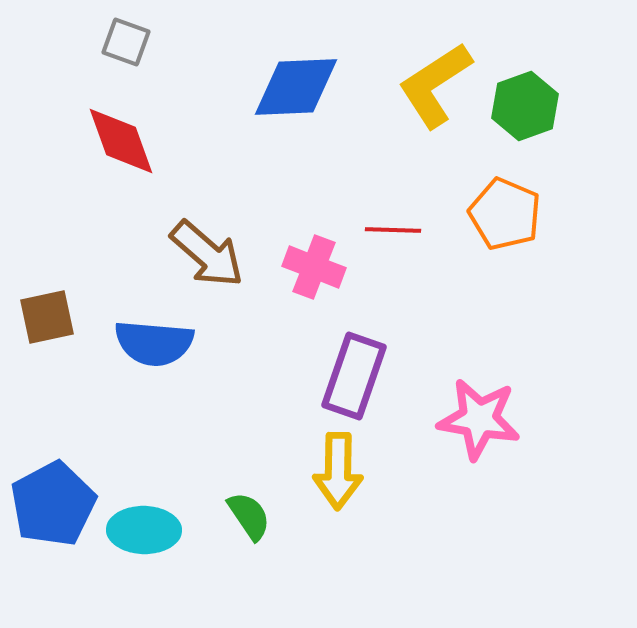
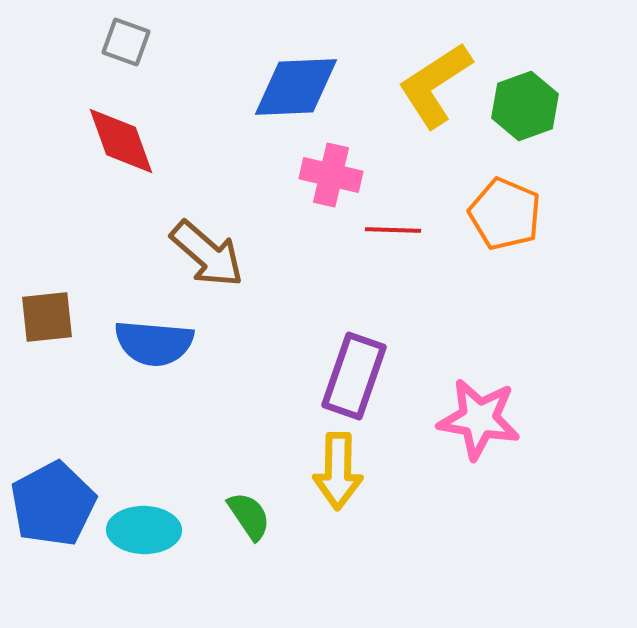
pink cross: moved 17 px right, 92 px up; rotated 8 degrees counterclockwise
brown square: rotated 6 degrees clockwise
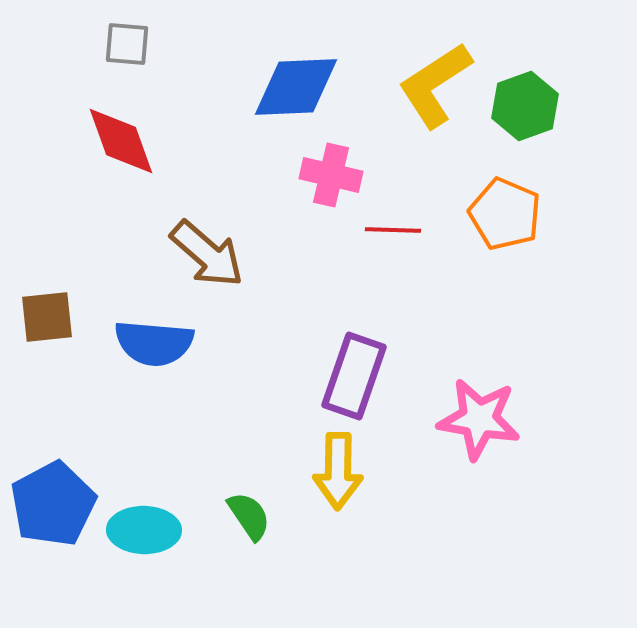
gray square: moved 1 px right, 2 px down; rotated 15 degrees counterclockwise
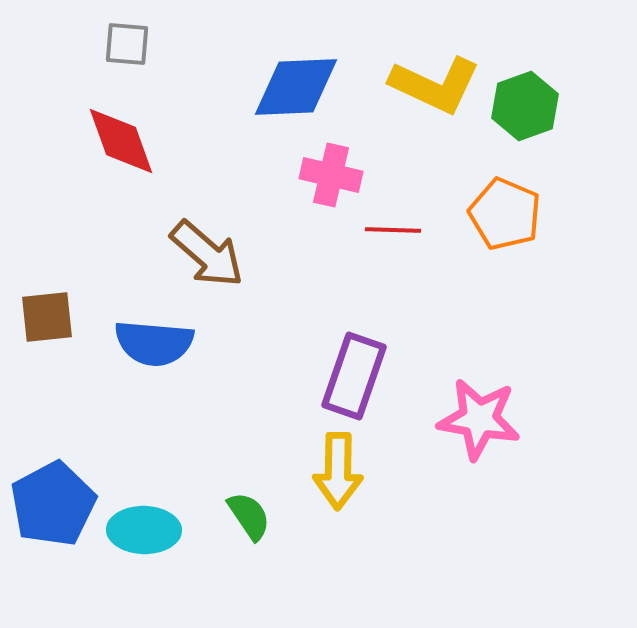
yellow L-shape: rotated 122 degrees counterclockwise
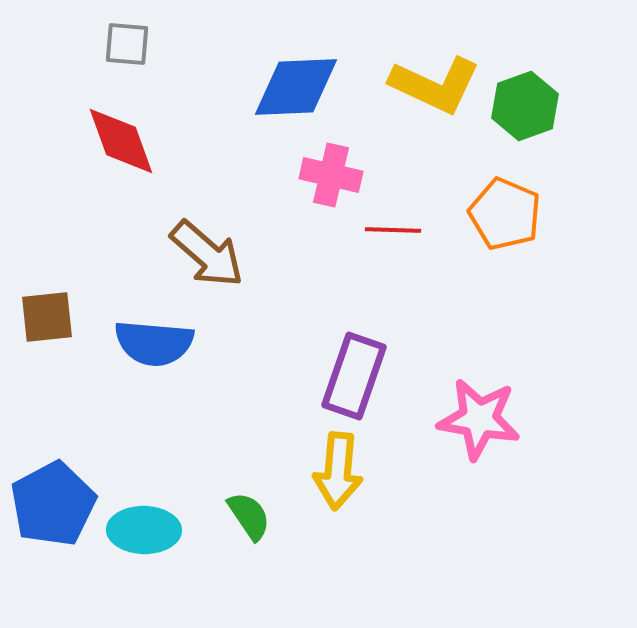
yellow arrow: rotated 4 degrees clockwise
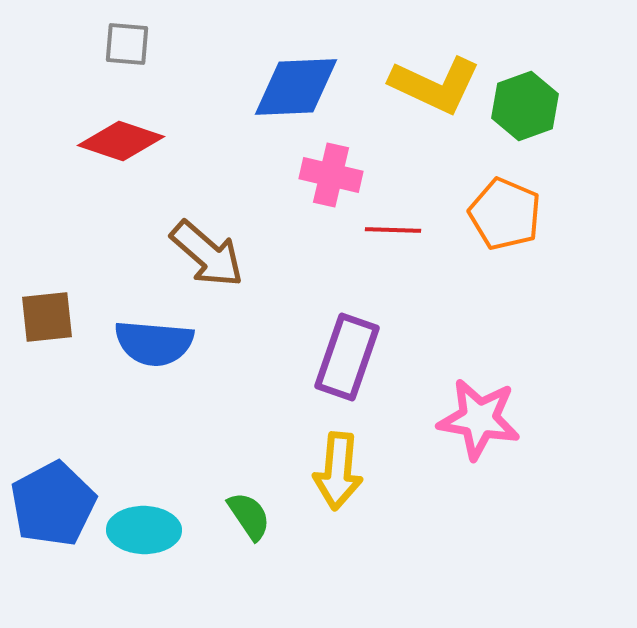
red diamond: rotated 52 degrees counterclockwise
purple rectangle: moved 7 px left, 19 px up
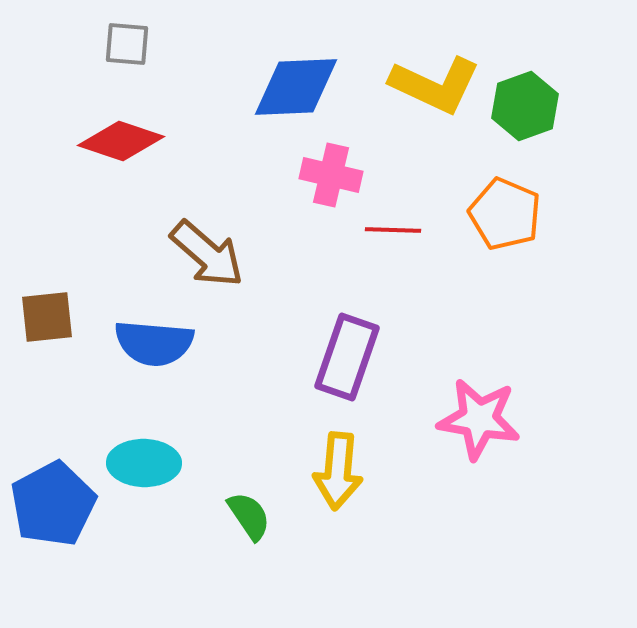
cyan ellipse: moved 67 px up
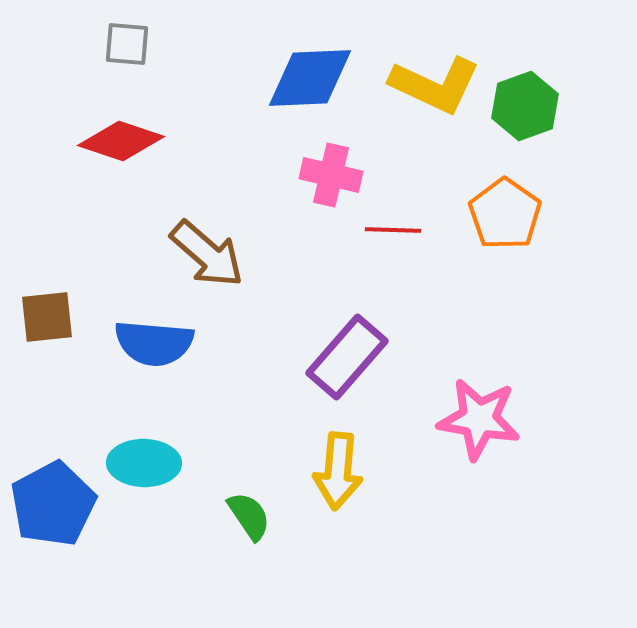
blue diamond: moved 14 px right, 9 px up
orange pentagon: rotated 12 degrees clockwise
purple rectangle: rotated 22 degrees clockwise
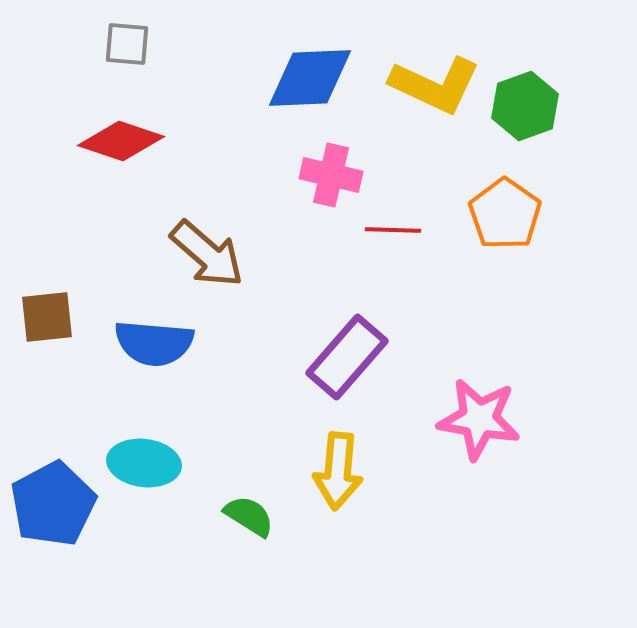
cyan ellipse: rotated 6 degrees clockwise
green semicircle: rotated 24 degrees counterclockwise
